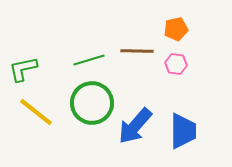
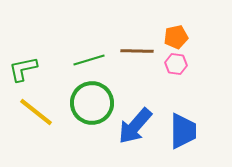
orange pentagon: moved 8 px down
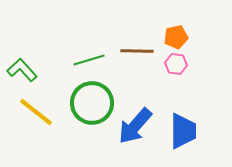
green L-shape: moved 1 px left, 1 px down; rotated 60 degrees clockwise
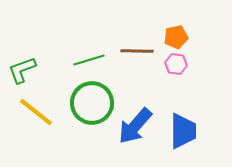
green L-shape: rotated 68 degrees counterclockwise
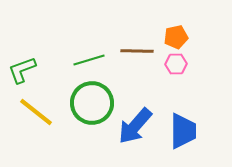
pink hexagon: rotated 10 degrees counterclockwise
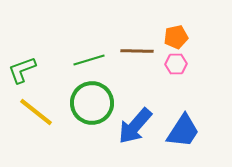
blue trapezoid: rotated 33 degrees clockwise
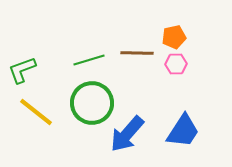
orange pentagon: moved 2 px left
brown line: moved 2 px down
blue arrow: moved 8 px left, 8 px down
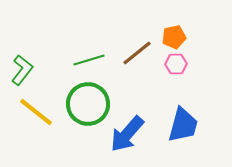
brown line: rotated 40 degrees counterclockwise
green L-shape: rotated 148 degrees clockwise
green circle: moved 4 px left, 1 px down
blue trapezoid: moved 6 px up; rotated 18 degrees counterclockwise
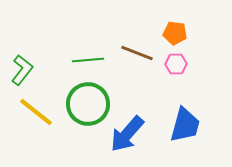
orange pentagon: moved 1 px right, 4 px up; rotated 20 degrees clockwise
brown line: rotated 60 degrees clockwise
green line: moved 1 px left; rotated 12 degrees clockwise
blue trapezoid: moved 2 px right
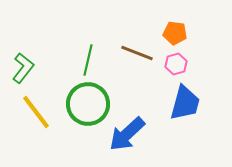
green line: rotated 72 degrees counterclockwise
pink hexagon: rotated 15 degrees counterclockwise
green L-shape: moved 1 px right, 2 px up
yellow line: rotated 15 degrees clockwise
blue trapezoid: moved 22 px up
blue arrow: rotated 6 degrees clockwise
